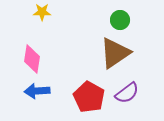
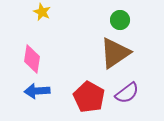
yellow star: rotated 24 degrees clockwise
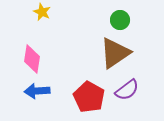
purple semicircle: moved 3 px up
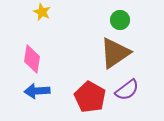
red pentagon: moved 1 px right
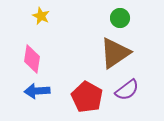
yellow star: moved 1 px left, 4 px down
green circle: moved 2 px up
red pentagon: moved 3 px left
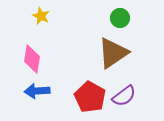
brown triangle: moved 2 px left
purple semicircle: moved 3 px left, 6 px down
red pentagon: moved 3 px right
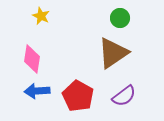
red pentagon: moved 12 px left, 1 px up
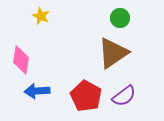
pink diamond: moved 11 px left, 1 px down
red pentagon: moved 8 px right
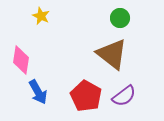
brown triangle: moved 1 px left, 1 px down; rotated 48 degrees counterclockwise
blue arrow: moved 1 px right, 1 px down; rotated 115 degrees counterclockwise
